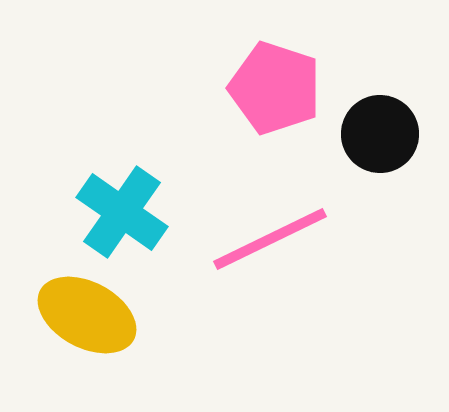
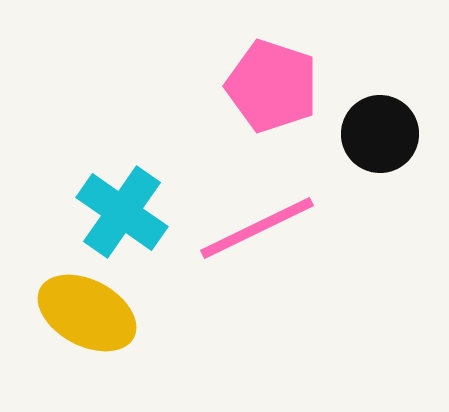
pink pentagon: moved 3 px left, 2 px up
pink line: moved 13 px left, 11 px up
yellow ellipse: moved 2 px up
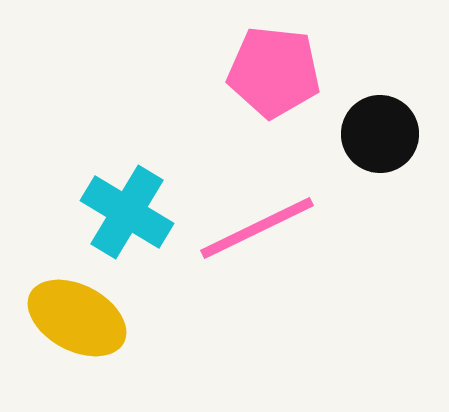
pink pentagon: moved 2 px right, 14 px up; rotated 12 degrees counterclockwise
cyan cross: moved 5 px right; rotated 4 degrees counterclockwise
yellow ellipse: moved 10 px left, 5 px down
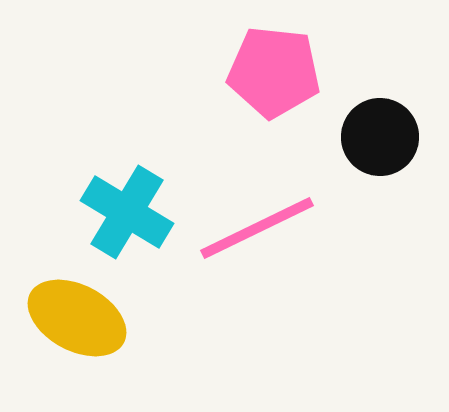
black circle: moved 3 px down
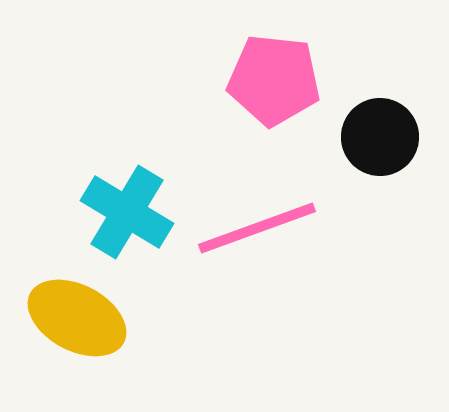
pink pentagon: moved 8 px down
pink line: rotated 6 degrees clockwise
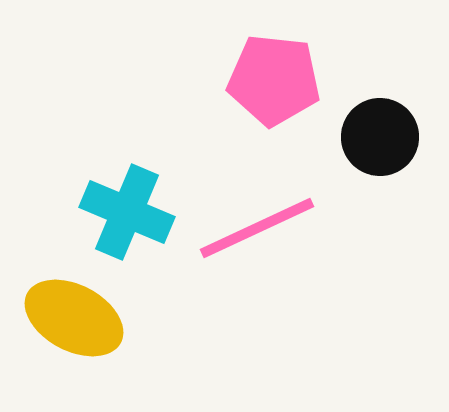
cyan cross: rotated 8 degrees counterclockwise
pink line: rotated 5 degrees counterclockwise
yellow ellipse: moved 3 px left
